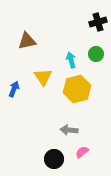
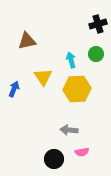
black cross: moved 2 px down
yellow hexagon: rotated 12 degrees clockwise
pink semicircle: rotated 152 degrees counterclockwise
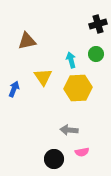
yellow hexagon: moved 1 px right, 1 px up
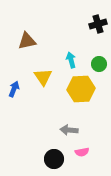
green circle: moved 3 px right, 10 px down
yellow hexagon: moved 3 px right, 1 px down
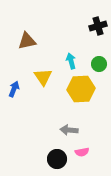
black cross: moved 2 px down
cyan arrow: moved 1 px down
black circle: moved 3 px right
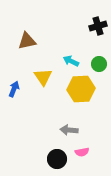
cyan arrow: rotated 49 degrees counterclockwise
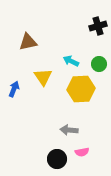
brown triangle: moved 1 px right, 1 px down
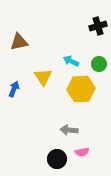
brown triangle: moved 9 px left
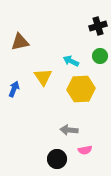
brown triangle: moved 1 px right
green circle: moved 1 px right, 8 px up
pink semicircle: moved 3 px right, 2 px up
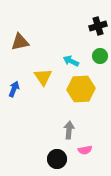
gray arrow: rotated 90 degrees clockwise
